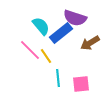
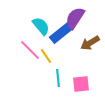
purple semicircle: rotated 105 degrees clockwise
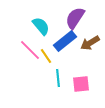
blue rectangle: moved 4 px right, 8 px down
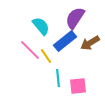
pink square: moved 3 px left, 2 px down
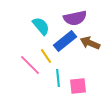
purple semicircle: rotated 135 degrees counterclockwise
brown arrow: rotated 54 degrees clockwise
pink line: moved 15 px down
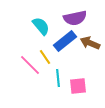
yellow line: moved 1 px left, 1 px down
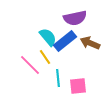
cyan semicircle: moved 7 px right, 11 px down
